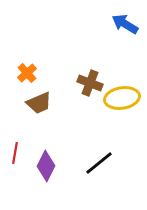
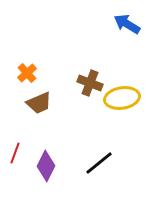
blue arrow: moved 2 px right
red line: rotated 10 degrees clockwise
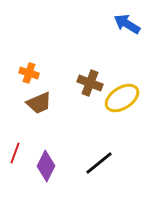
orange cross: moved 2 px right; rotated 30 degrees counterclockwise
yellow ellipse: rotated 24 degrees counterclockwise
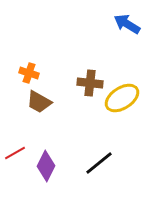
brown cross: rotated 15 degrees counterclockwise
brown trapezoid: moved 1 px up; rotated 52 degrees clockwise
red line: rotated 40 degrees clockwise
